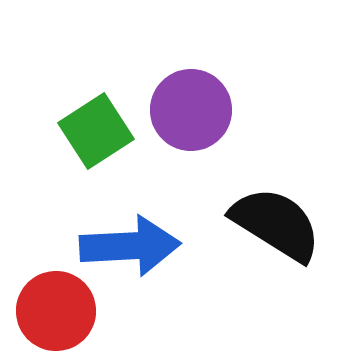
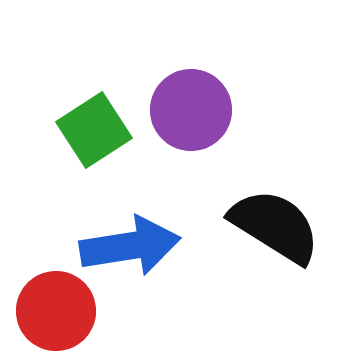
green square: moved 2 px left, 1 px up
black semicircle: moved 1 px left, 2 px down
blue arrow: rotated 6 degrees counterclockwise
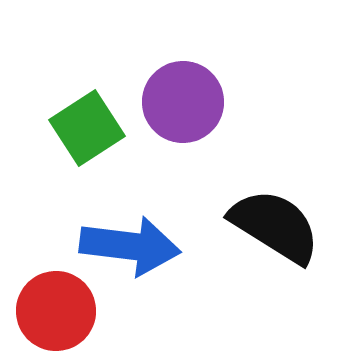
purple circle: moved 8 px left, 8 px up
green square: moved 7 px left, 2 px up
blue arrow: rotated 16 degrees clockwise
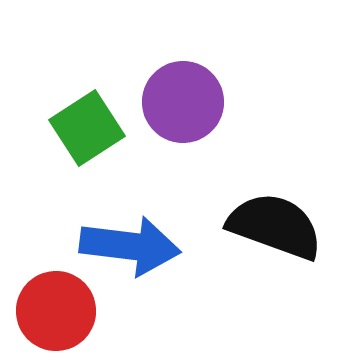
black semicircle: rotated 12 degrees counterclockwise
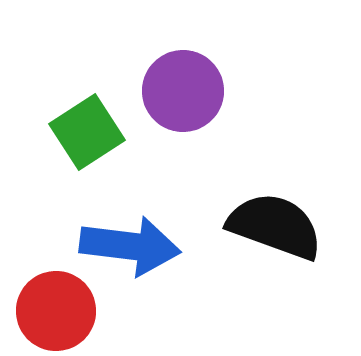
purple circle: moved 11 px up
green square: moved 4 px down
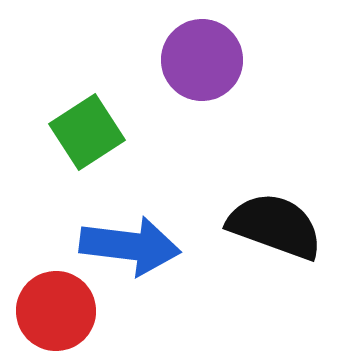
purple circle: moved 19 px right, 31 px up
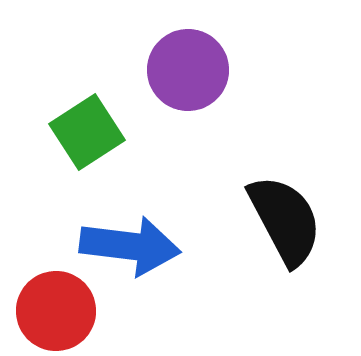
purple circle: moved 14 px left, 10 px down
black semicircle: moved 10 px right, 6 px up; rotated 42 degrees clockwise
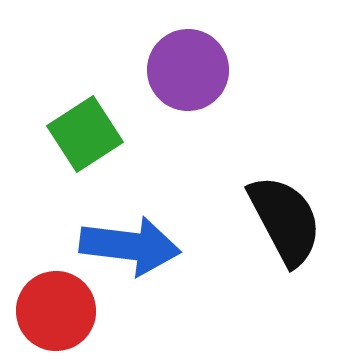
green square: moved 2 px left, 2 px down
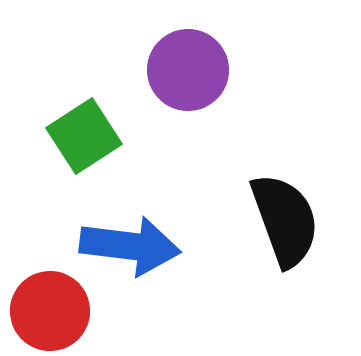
green square: moved 1 px left, 2 px down
black semicircle: rotated 8 degrees clockwise
red circle: moved 6 px left
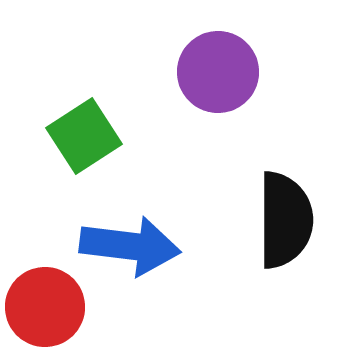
purple circle: moved 30 px right, 2 px down
black semicircle: rotated 20 degrees clockwise
red circle: moved 5 px left, 4 px up
